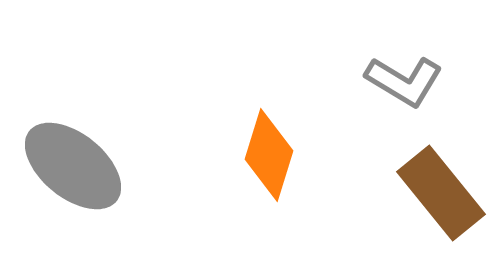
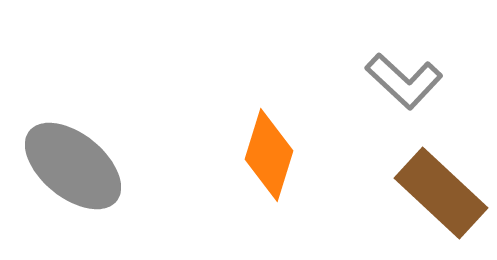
gray L-shape: rotated 12 degrees clockwise
brown rectangle: rotated 8 degrees counterclockwise
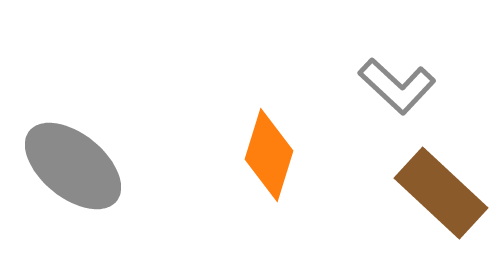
gray L-shape: moved 7 px left, 5 px down
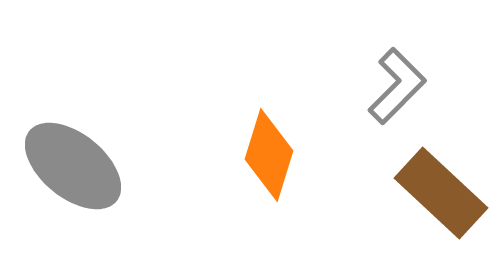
gray L-shape: rotated 88 degrees counterclockwise
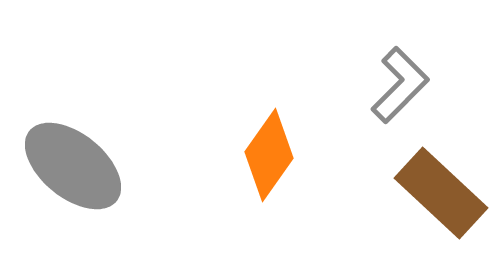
gray L-shape: moved 3 px right, 1 px up
orange diamond: rotated 18 degrees clockwise
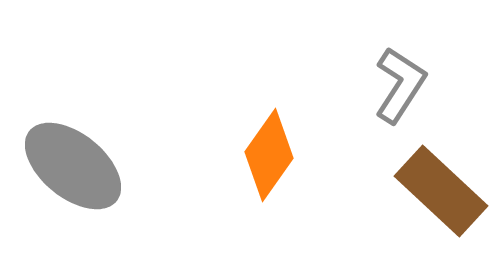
gray L-shape: rotated 12 degrees counterclockwise
brown rectangle: moved 2 px up
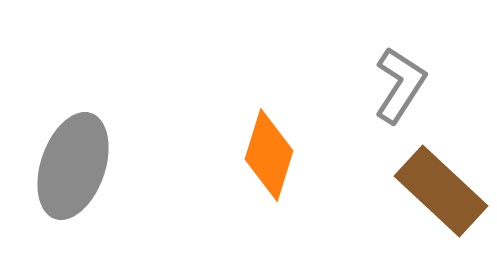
orange diamond: rotated 18 degrees counterclockwise
gray ellipse: rotated 70 degrees clockwise
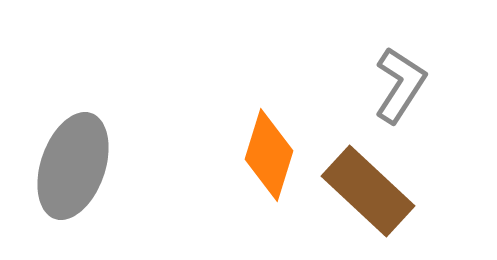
brown rectangle: moved 73 px left
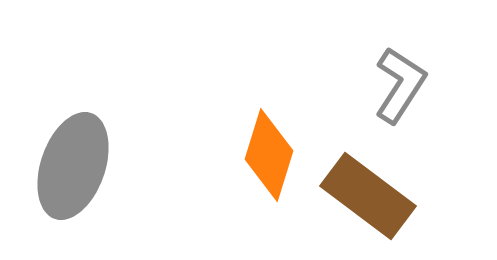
brown rectangle: moved 5 px down; rotated 6 degrees counterclockwise
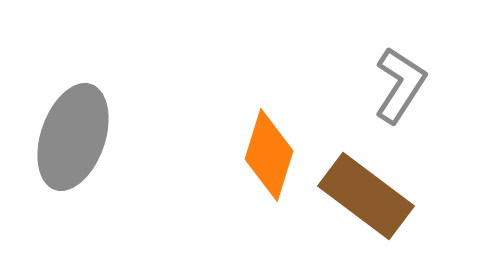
gray ellipse: moved 29 px up
brown rectangle: moved 2 px left
